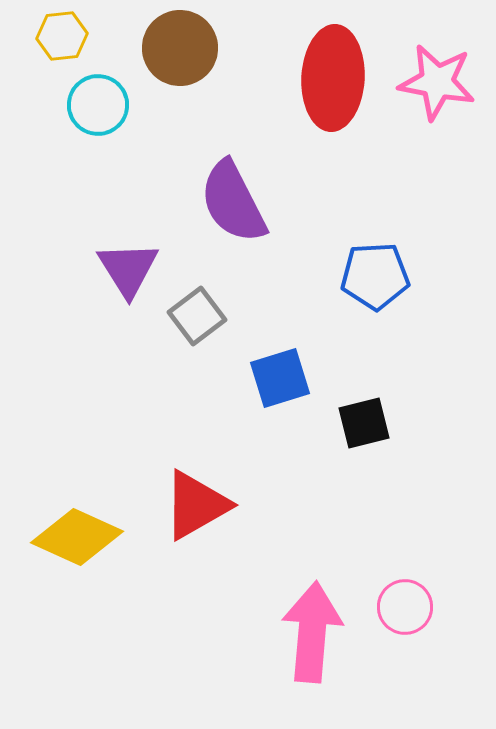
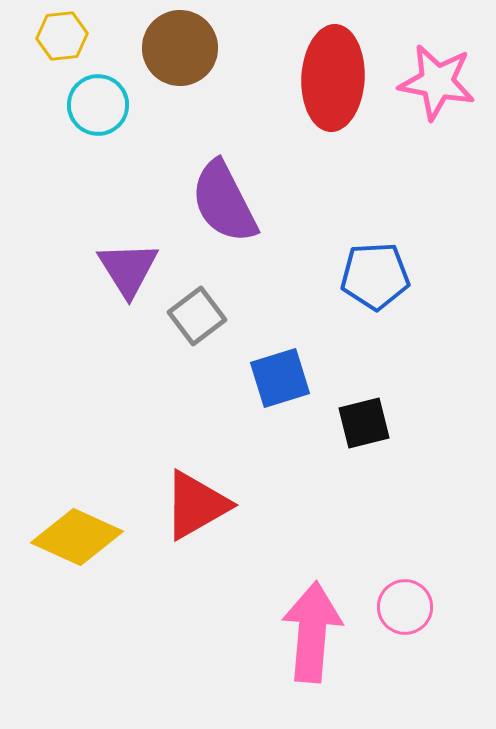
purple semicircle: moved 9 px left
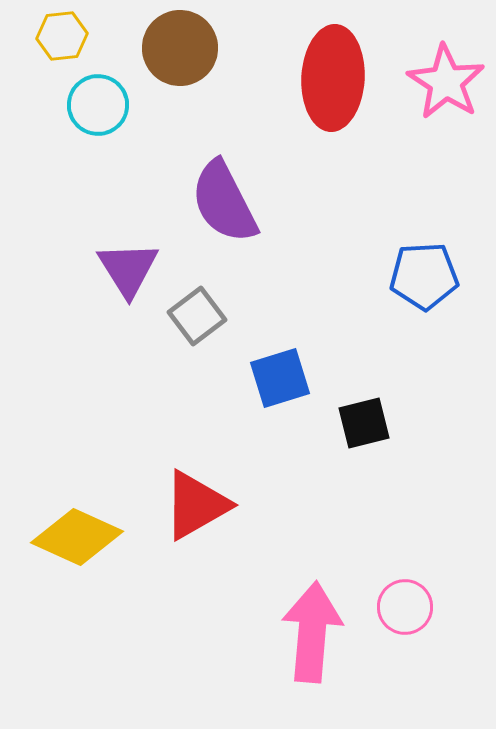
pink star: moved 9 px right; rotated 22 degrees clockwise
blue pentagon: moved 49 px right
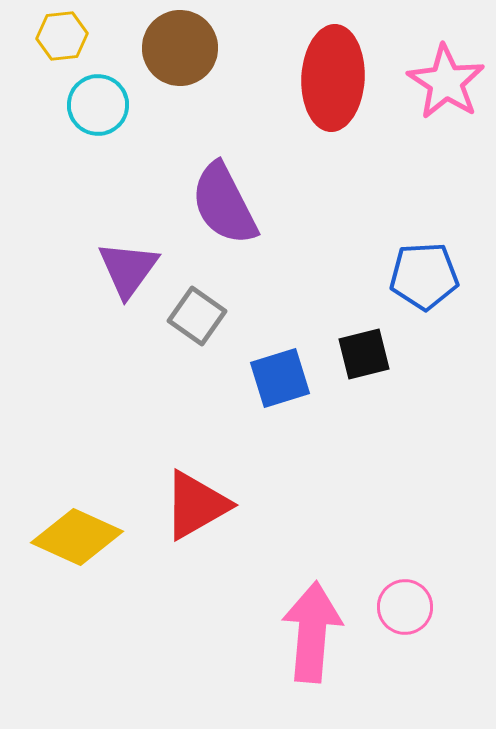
purple semicircle: moved 2 px down
purple triangle: rotated 8 degrees clockwise
gray square: rotated 18 degrees counterclockwise
black square: moved 69 px up
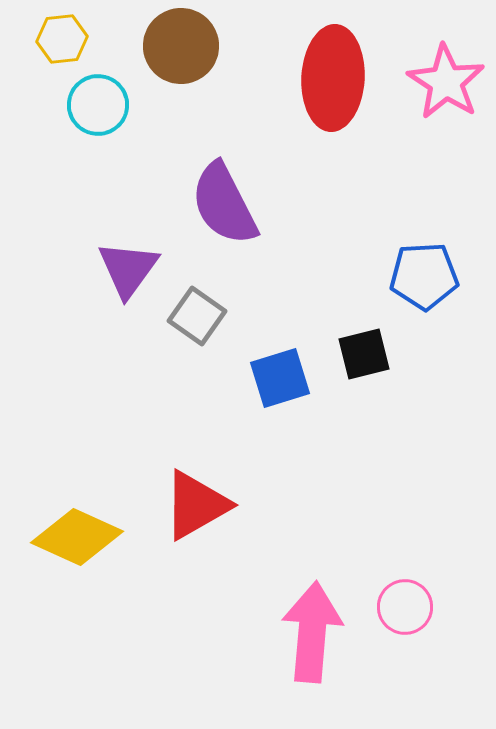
yellow hexagon: moved 3 px down
brown circle: moved 1 px right, 2 px up
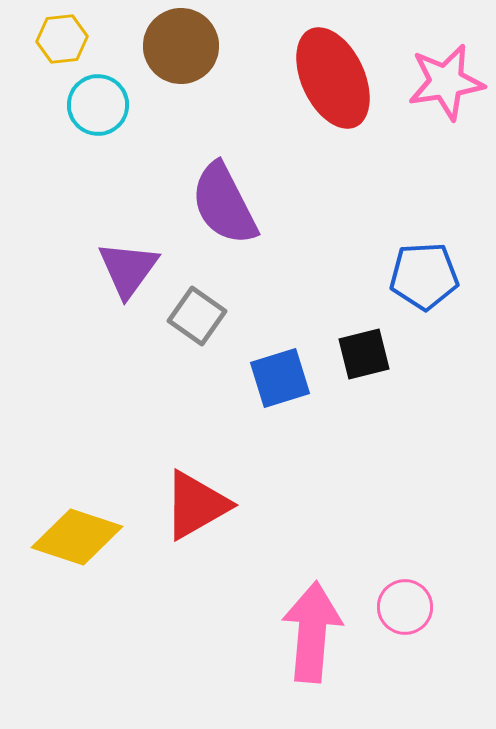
red ellipse: rotated 28 degrees counterclockwise
pink star: rotated 30 degrees clockwise
yellow diamond: rotated 6 degrees counterclockwise
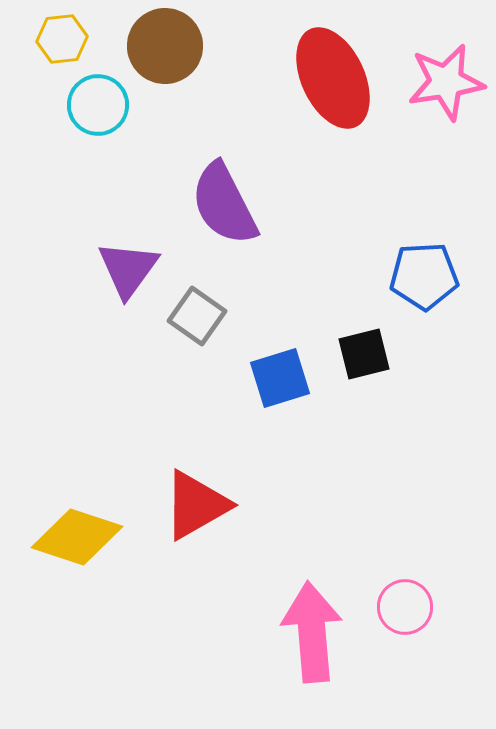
brown circle: moved 16 px left
pink arrow: rotated 10 degrees counterclockwise
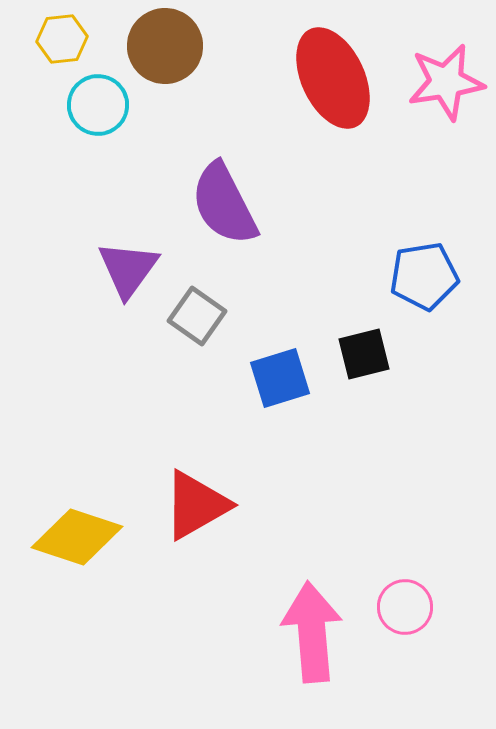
blue pentagon: rotated 6 degrees counterclockwise
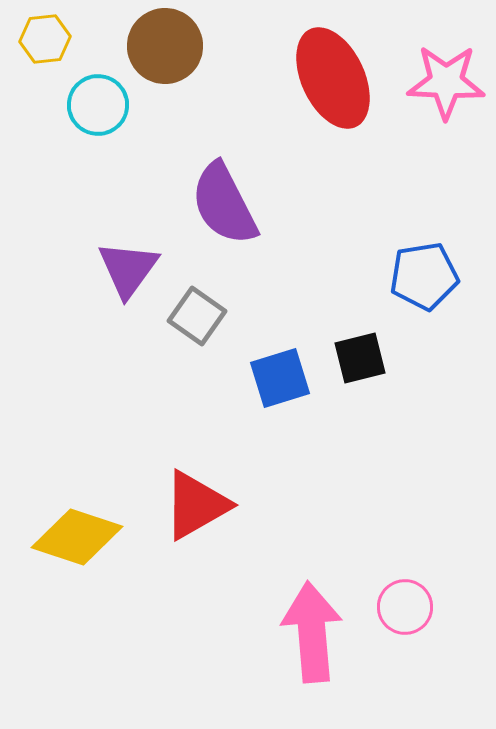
yellow hexagon: moved 17 px left
pink star: rotated 12 degrees clockwise
black square: moved 4 px left, 4 px down
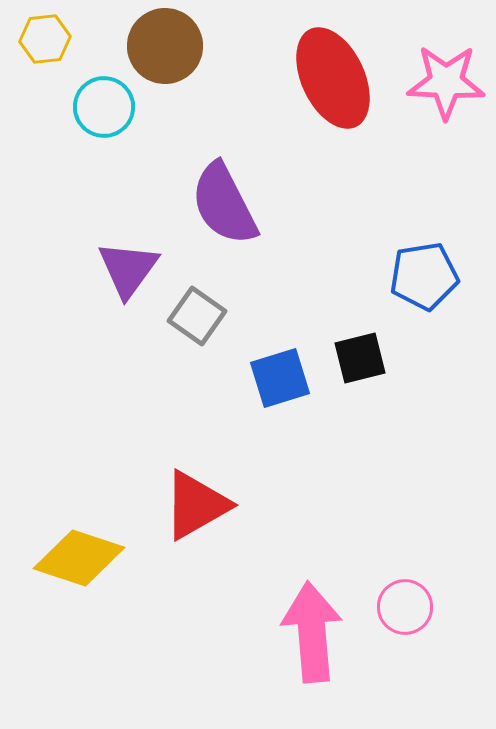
cyan circle: moved 6 px right, 2 px down
yellow diamond: moved 2 px right, 21 px down
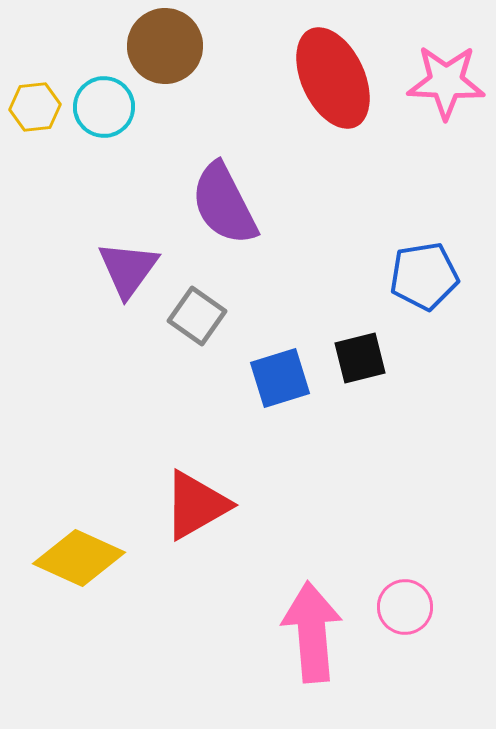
yellow hexagon: moved 10 px left, 68 px down
yellow diamond: rotated 6 degrees clockwise
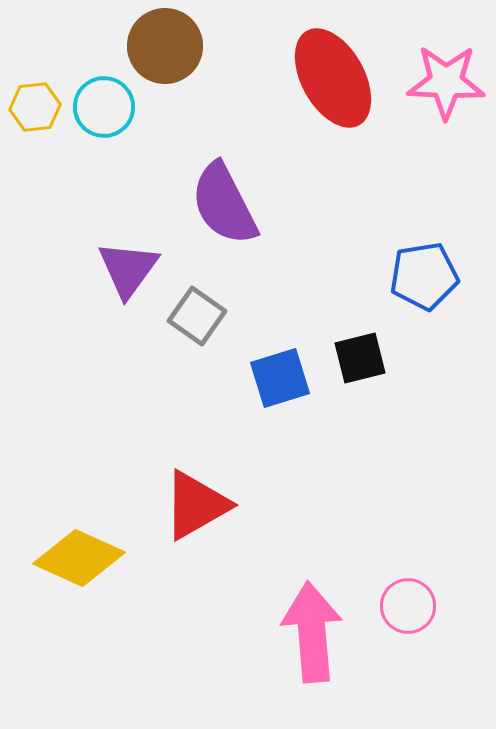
red ellipse: rotated 4 degrees counterclockwise
pink circle: moved 3 px right, 1 px up
